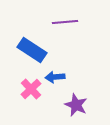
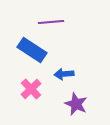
purple line: moved 14 px left
blue arrow: moved 9 px right, 3 px up
purple star: moved 1 px up
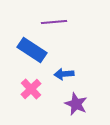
purple line: moved 3 px right
